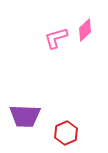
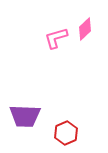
pink diamond: moved 1 px up
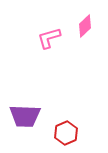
pink diamond: moved 3 px up
pink L-shape: moved 7 px left
